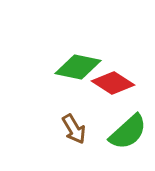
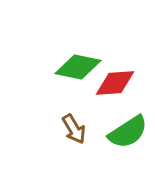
red diamond: moved 2 px right; rotated 36 degrees counterclockwise
green semicircle: rotated 9 degrees clockwise
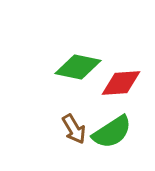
red diamond: moved 6 px right
green semicircle: moved 16 px left
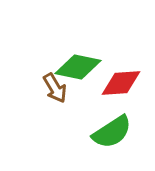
brown arrow: moved 19 px left, 41 px up
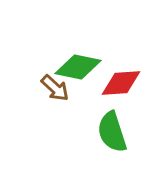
brown arrow: rotated 16 degrees counterclockwise
green semicircle: rotated 105 degrees clockwise
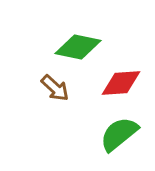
green diamond: moved 20 px up
green semicircle: moved 7 px right, 2 px down; rotated 69 degrees clockwise
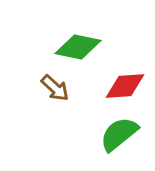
red diamond: moved 4 px right, 3 px down
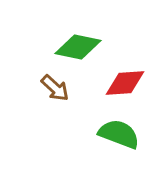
red diamond: moved 3 px up
green semicircle: rotated 60 degrees clockwise
